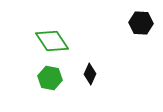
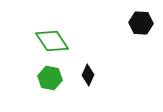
black diamond: moved 2 px left, 1 px down
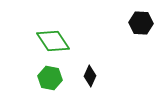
green diamond: moved 1 px right
black diamond: moved 2 px right, 1 px down
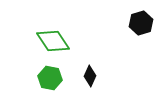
black hexagon: rotated 20 degrees counterclockwise
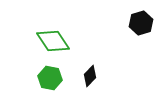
black diamond: rotated 20 degrees clockwise
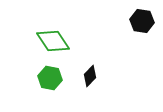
black hexagon: moved 1 px right, 2 px up; rotated 25 degrees clockwise
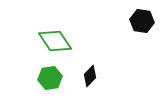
green diamond: moved 2 px right
green hexagon: rotated 20 degrees counterclockwise
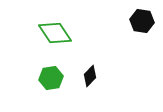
green diamond: moved 8 px up
green hexagon: moved 1 px right
